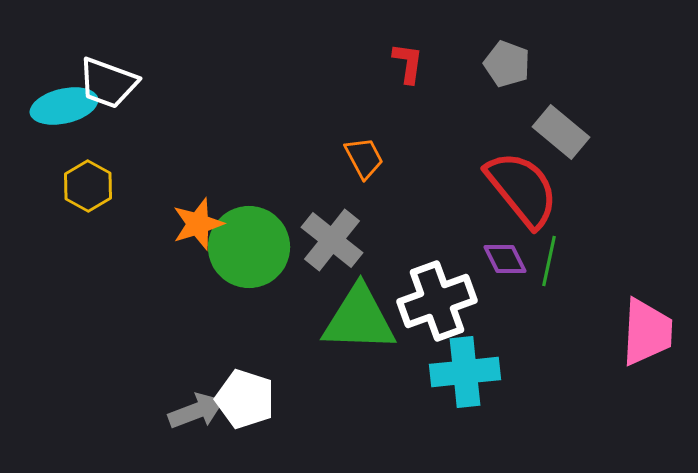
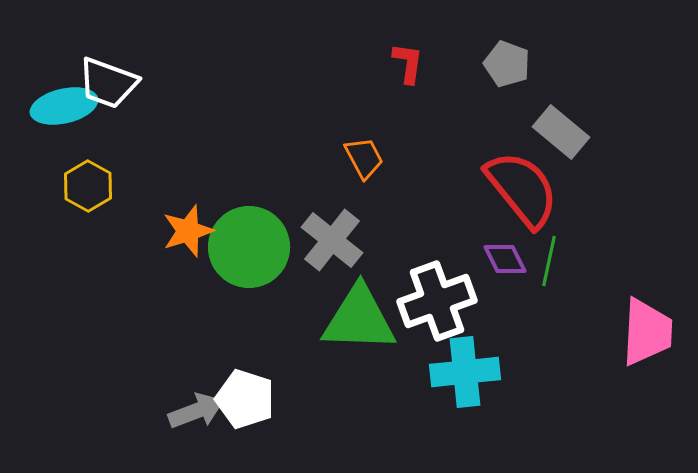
orange star: moved 10 px left, 7 px down
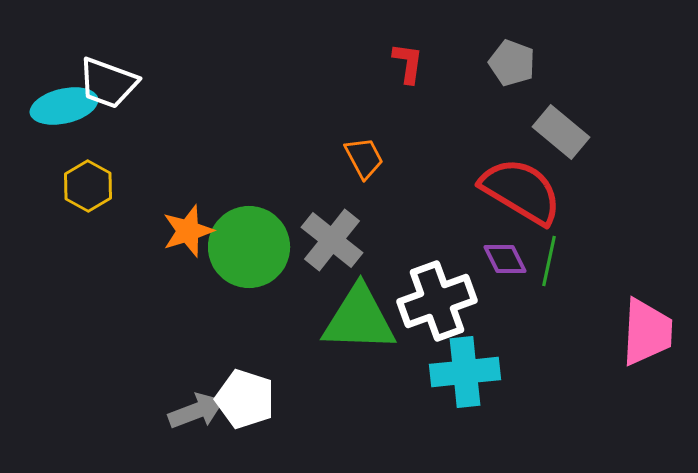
gray pentagon: moved 5 px right, 1 px up
red semicircle: moved 1 px left, 2 px down; rotated 20 degrees counterclockwise
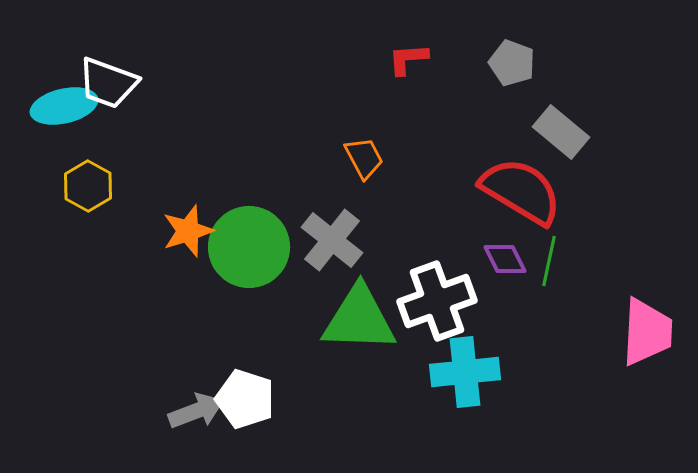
red L-shape: moved 4 px up; rotated 102 degrees counterclockwise
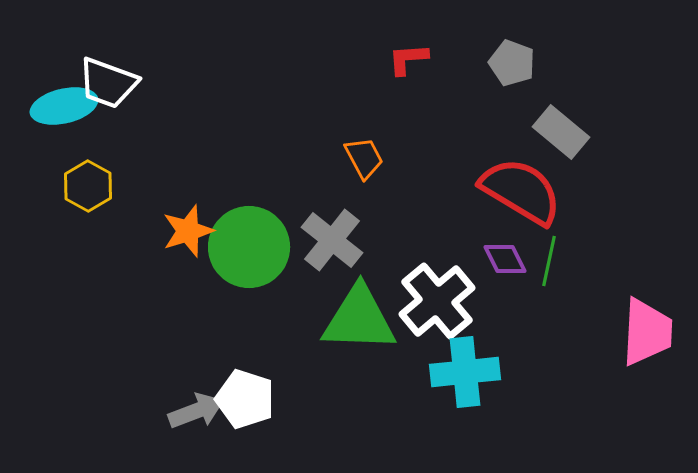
white cross: rotated 20 degrees counterclockwise
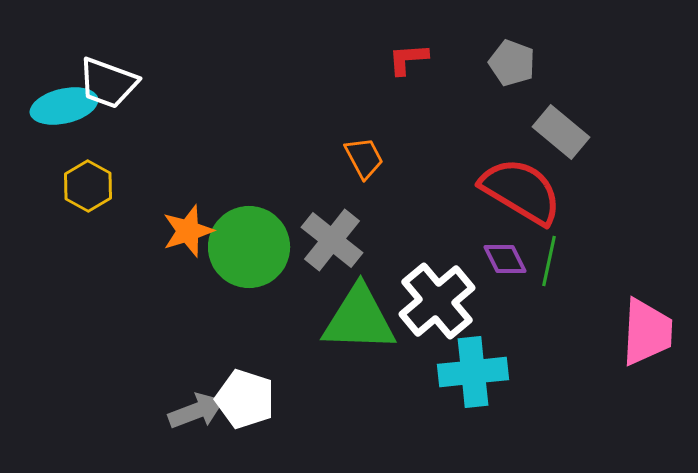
cyan cross: moved 8 px right
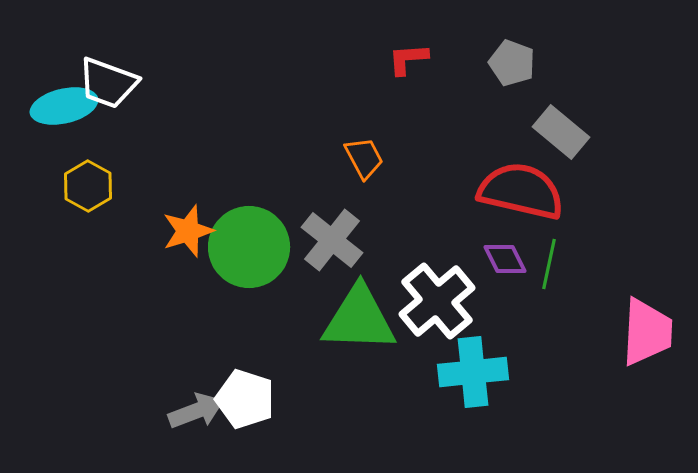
red semicircle: rotated 18 degrees counterclockwise
green line: moved 3 px down
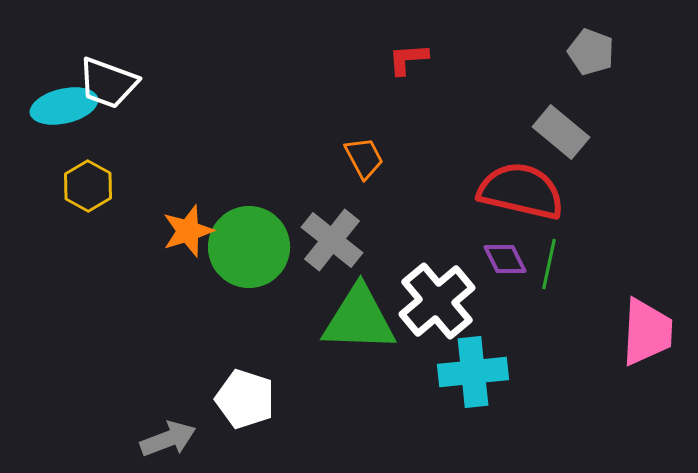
gray pentagon: moved 79 px right, 11 px up
gray arrow: moved 28 px left, 28 px down
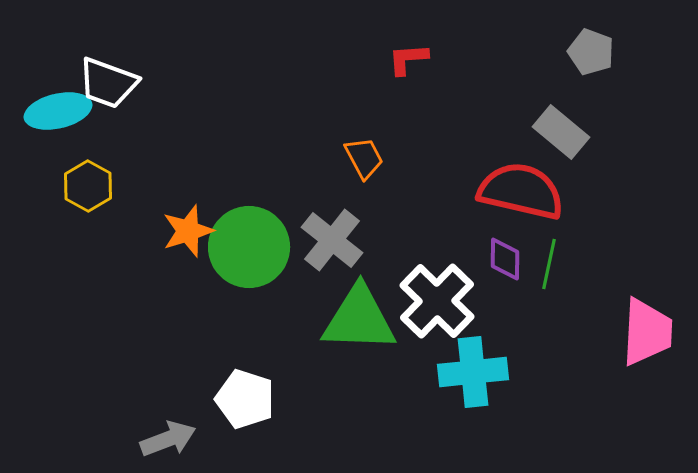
cyan ellipse: moved 6 px left, 5 px down
purple diamond: rotated 27 degrees clockwise
white cross: rotated 6 degrees counterclockwise
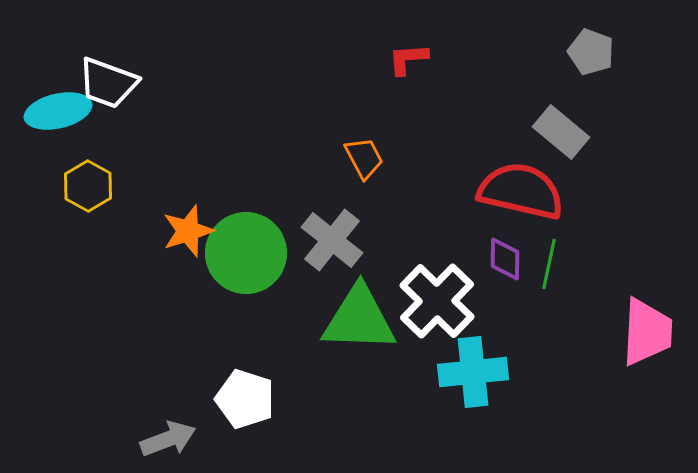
green circle: moved 3 px left, 6 px down
